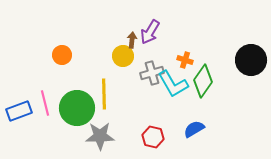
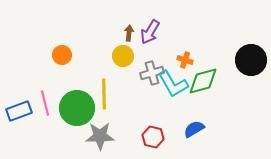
brown arrow: moved 3 px left, 7 px up
green diamond: rotated 40 degrees clockwise
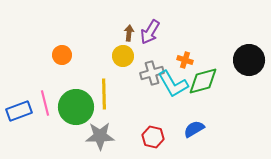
black circle: moved 2 px left
green circle: moved 1 px left, 1 px up
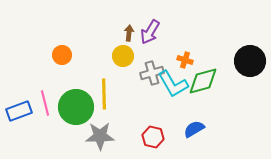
black circle: moved 1 px right, 1 px down
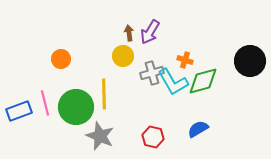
brown arrow: rotated 14 degrees counterclockwise
orange circle: moved 1 px left, 4 px down
cyan L-shape: moved 2 px up
blue semicircle: moved 4 px right
gray star: rotated 24 degrees clockwise
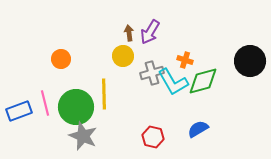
gray star: moved 17 px left
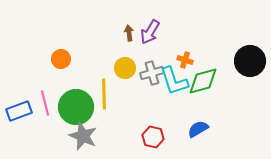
yellow circle: moved 2 px right, 12 px down
cyan L-shape: moved 1 px right, 1 px up; rotated 12 degrees clockwise
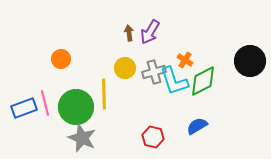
orange cross: rotated 14 degrees clockwise
gray cross: moved 2 px right, 1 px up
green diamond: rotated 12 degrees counterclockwise
blue rectangle: moved 5 px right, 3 px up
blue semicircle: moved 1 px left, 3 px up
gray star: moved 1 px left, 2 px down
